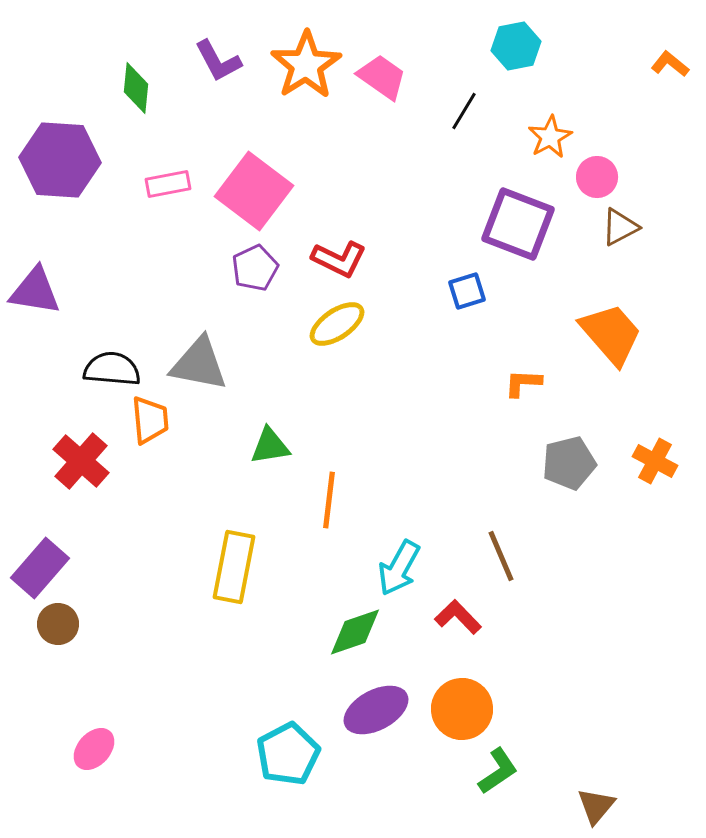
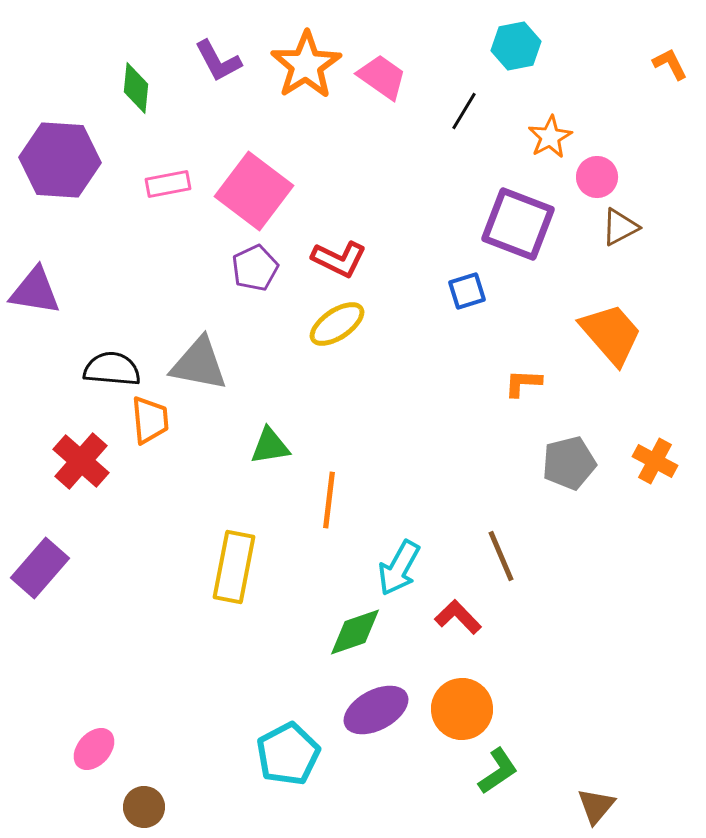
orange L-shape at (670, 64): rotated 24 degrees clockwise
brown circle at (58, 624): moved 86 px right, 183 px down
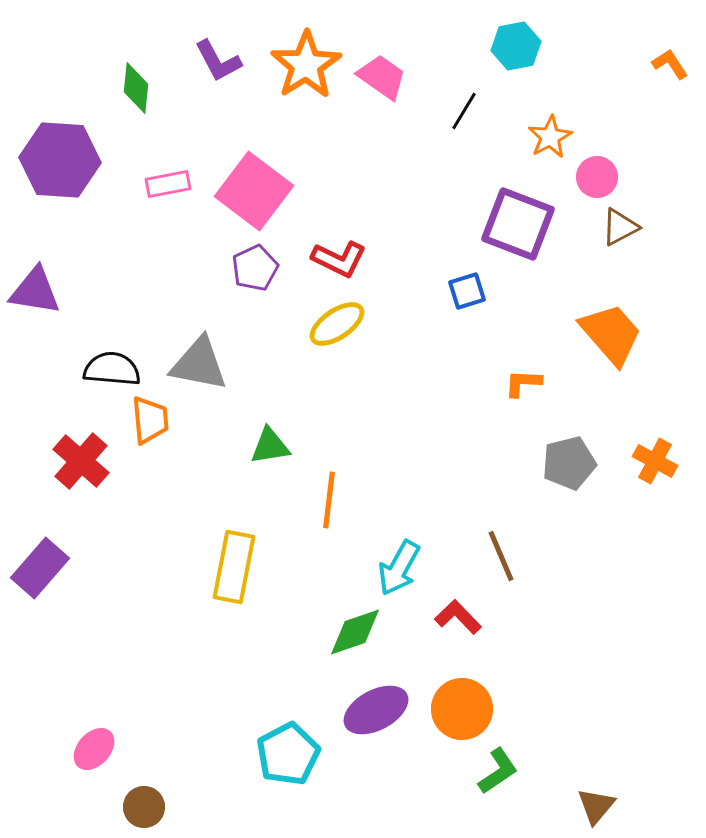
orange L-shape at (670, 64): rotated 6 degrees counterclockwise
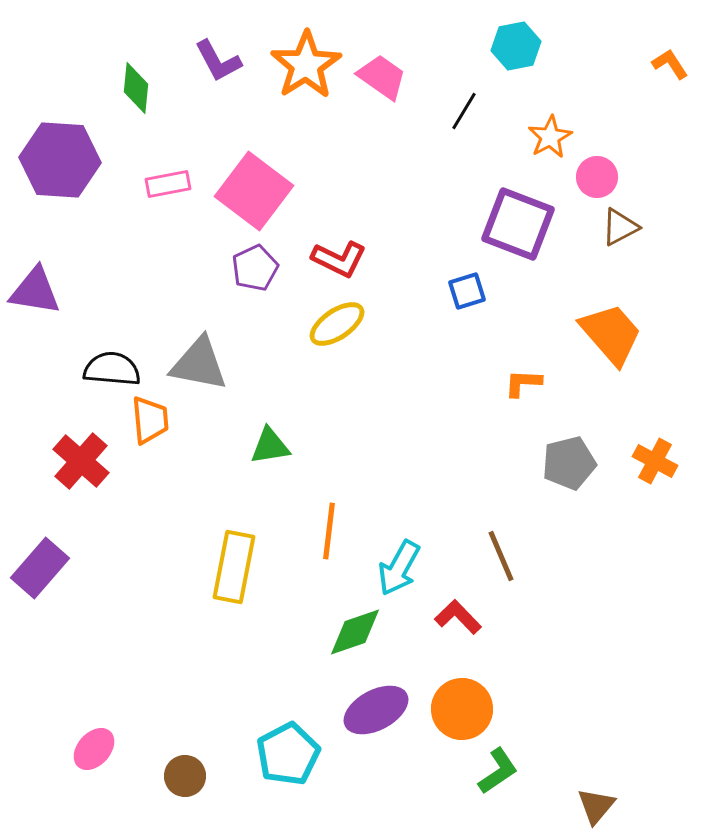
orange line at (329, 500): moved 31 px down
brown circle at (144, 807): moved 41 px right, 31 px up
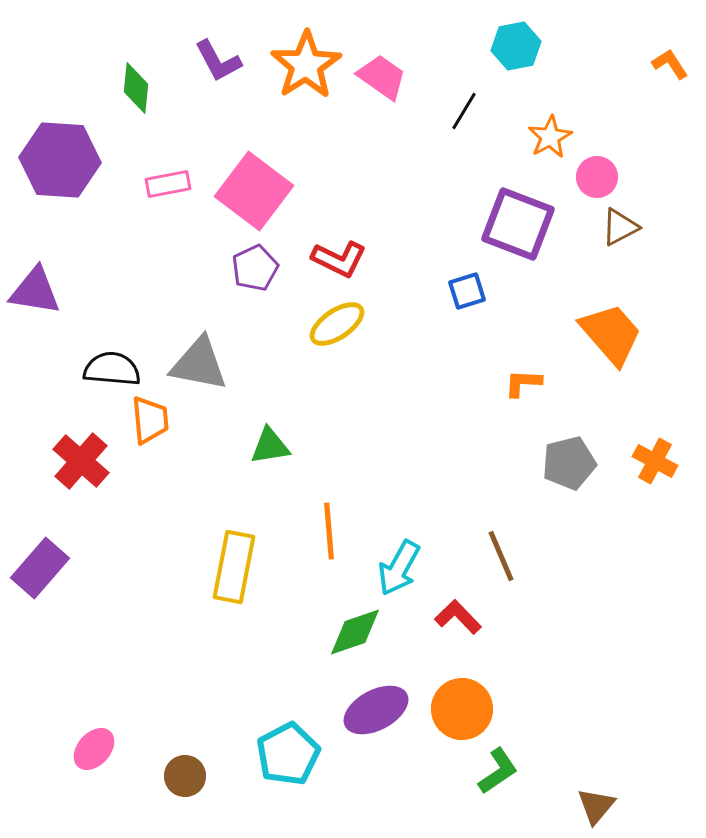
orange line at (329, 531): rotated 12 degrees counterclockwise
